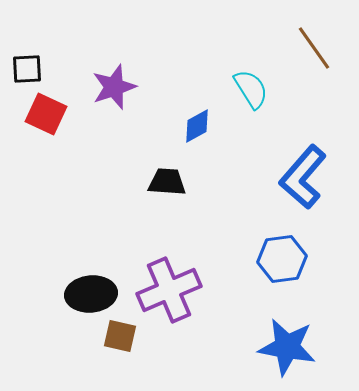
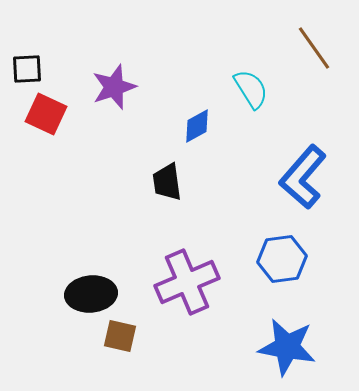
black trapezoid: rotated 102 degrees counterclockwise
purple cross: moved 18 px right, 8 px up
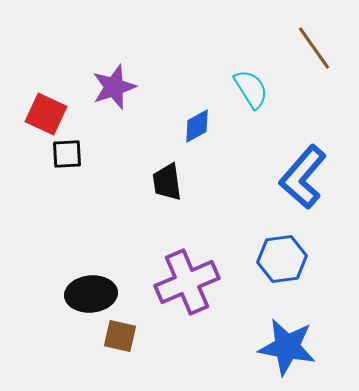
black square: moved 40 px right, 85 px down
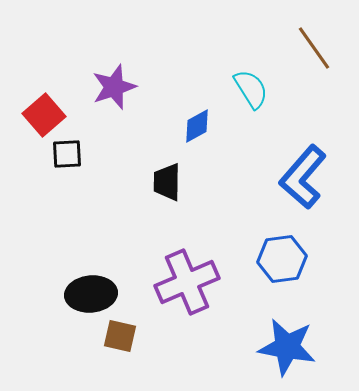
red square: moved 2 px left, 1 px down; rotated 24 degrees clockwise
black trapezoid: rotated 9 degrees clockwise
